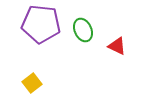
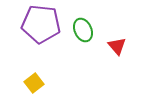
red triangle: rotated 24 degrees clockwise
yellow square: moved 2 px right
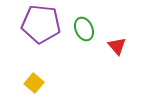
green ellipse: moved 1 px right, 1 px up
yellow square: rotated 12 degrees counterclockwise
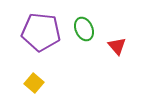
purple pentagon: moved 8 px down
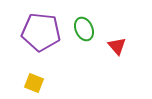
yellow square: rotated 18 degrees counterclockwise
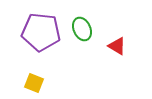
green ellipse: moved 2 px left
red triangle: rotated 18 degrees counterclockwise
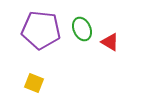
purple pentagon: moved 2 px up
red triangle: moved 7 px left, 4 px up
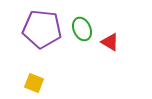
purple pentagon: moved 1 px right, 1 px up
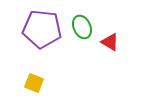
green ellipse: moved 2 px up
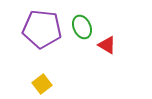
red triangle: moved 3 px left, 3 px down
yellow square: moved 8 px right, 1 px down; rotated 30 degrees clockwise
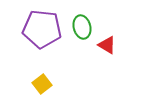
green ellipse: rotated 10 degrees clockwise
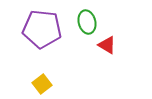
green ellipse: moved 5 px right, 5 px up
